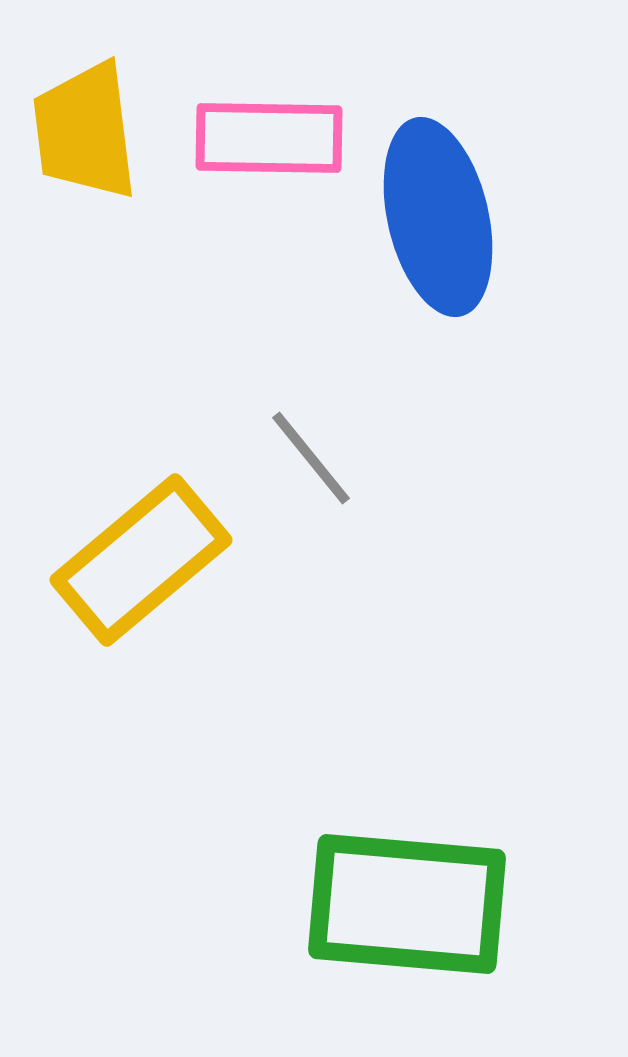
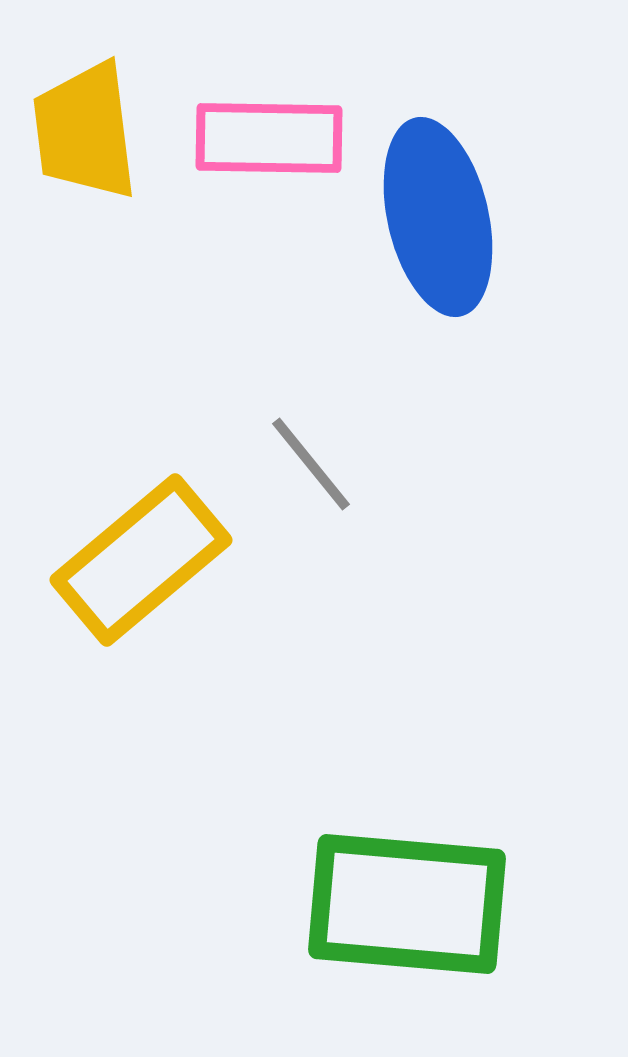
gray line: moved 6 px down
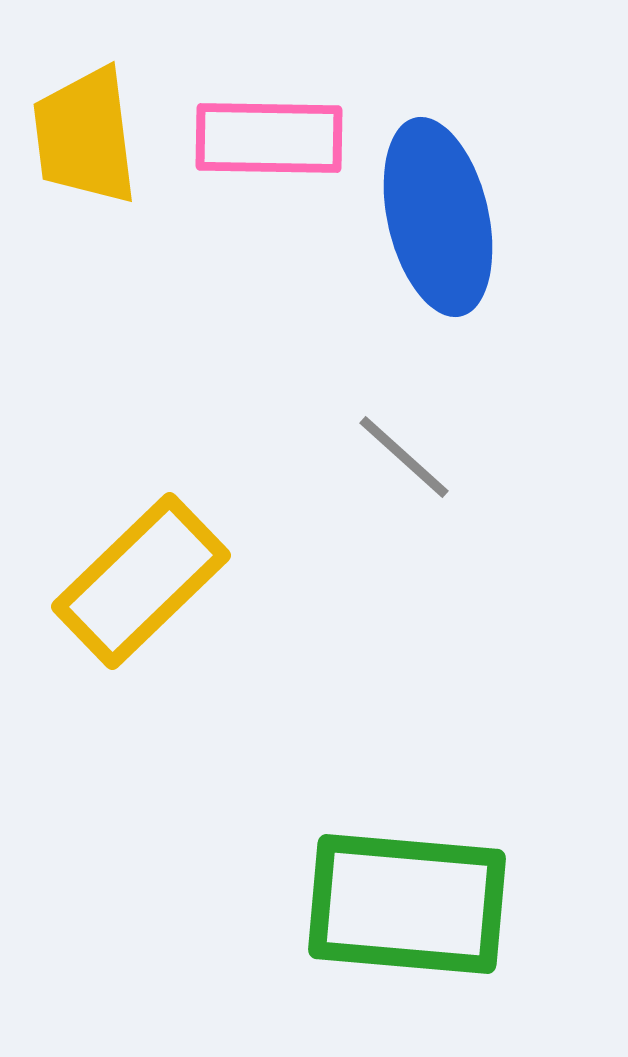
yellow trapezoid: moved 5 px down
gray line: moved 93 px right, 7 px up; rotated 9 degrees counterclockwise
yellow rectangle: moved 21 px down; rotated 4 degrees counterclockwise
